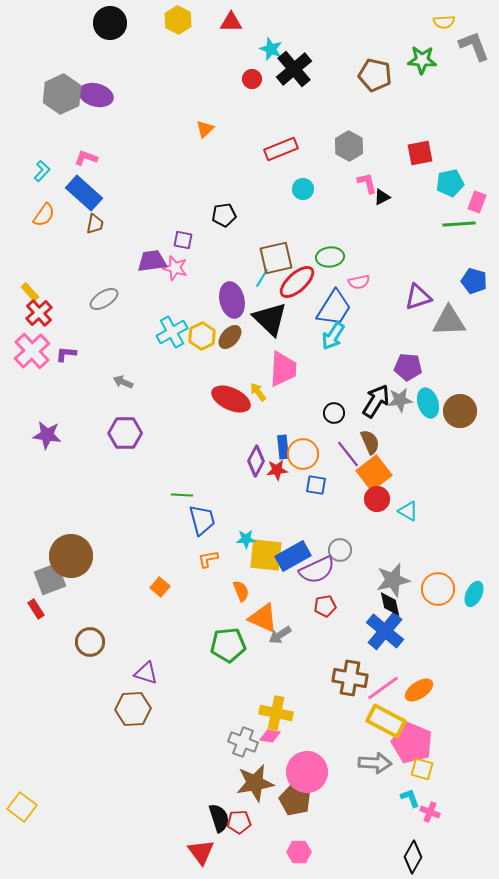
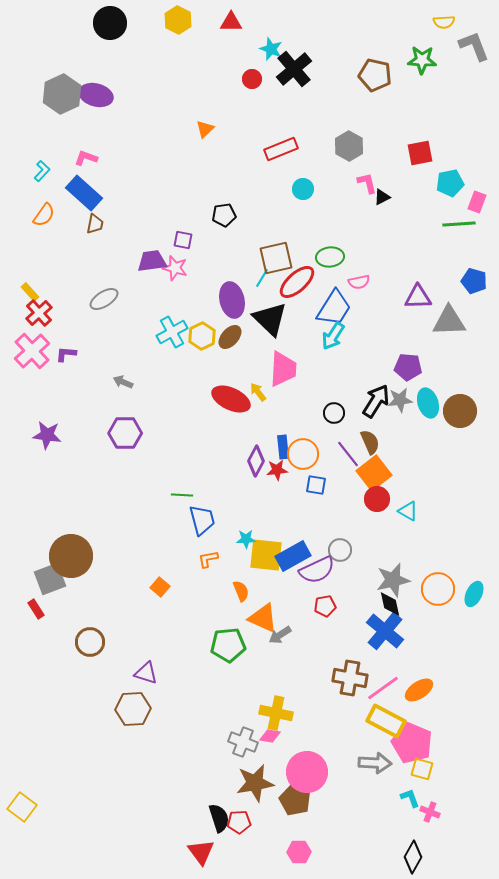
purple triangle at (418, 297): rotated 16 degrees clockwise
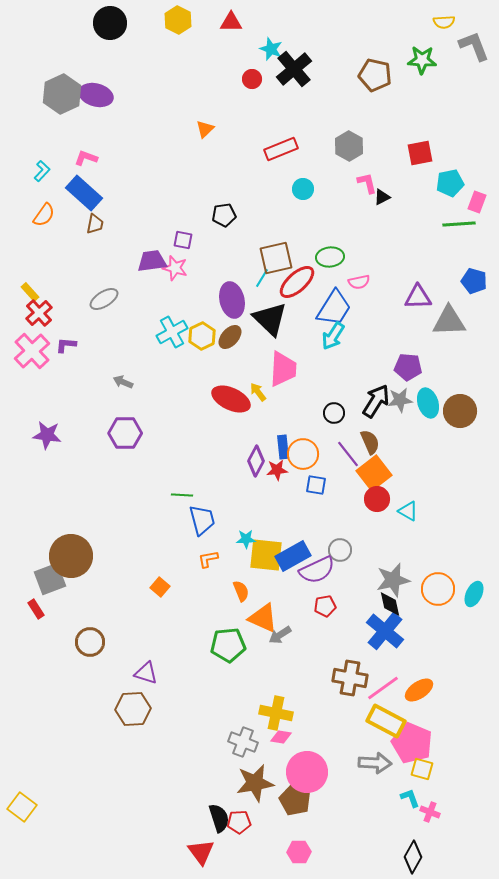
purple L-shape at (66, 354): moved 9 px up
pink diamond at (270, 736): moved 11 px right, 1 px down
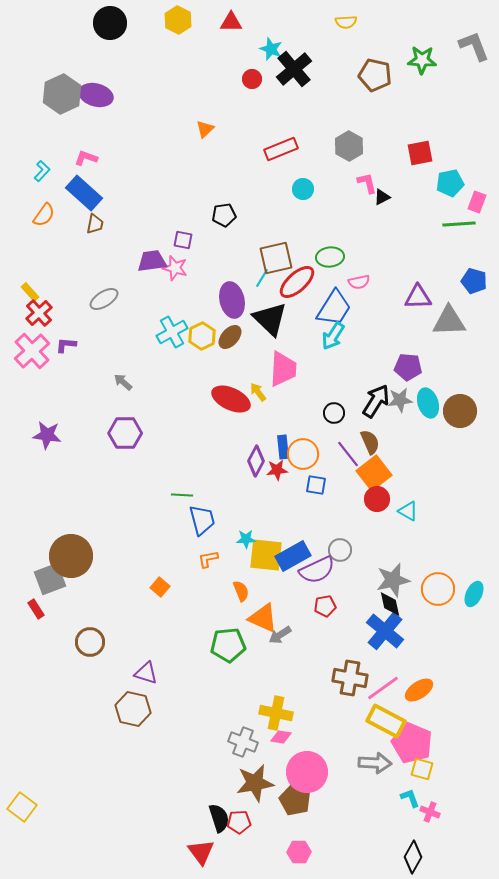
yellow semicircle at (444, 22): moved 98 px left
gray arrow at (123, 382): rotated 18 degrees clockwise
brown hexagon at (133, 709): rotated 16 degrees clockwise
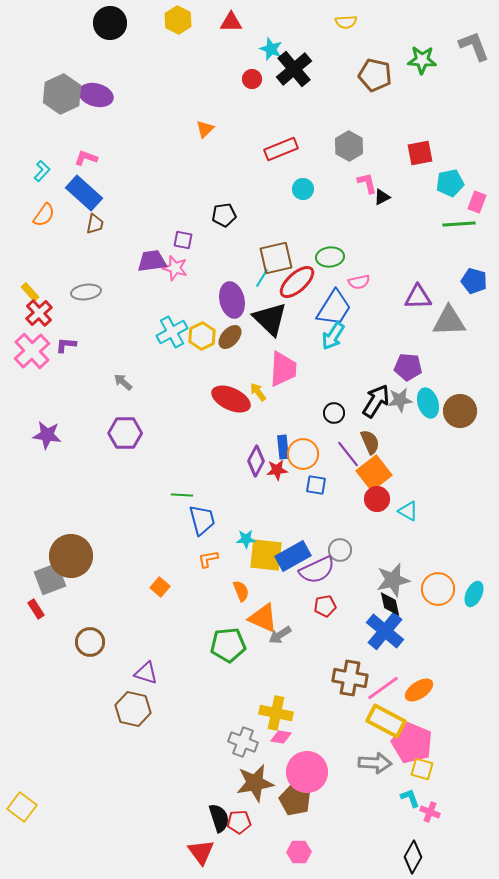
gray ellipse at (104, 299): moved 18 px left, 7 px up; rotated 24 degrees clockwise
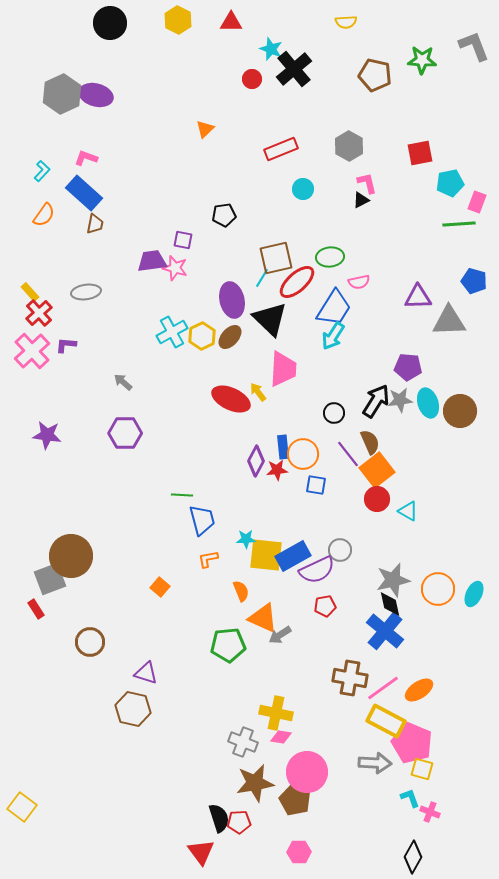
black triangle at (382, 197): moved 21 px left, 3 px down
orange square at (374, 473): moved 3 px right, 3 px up
